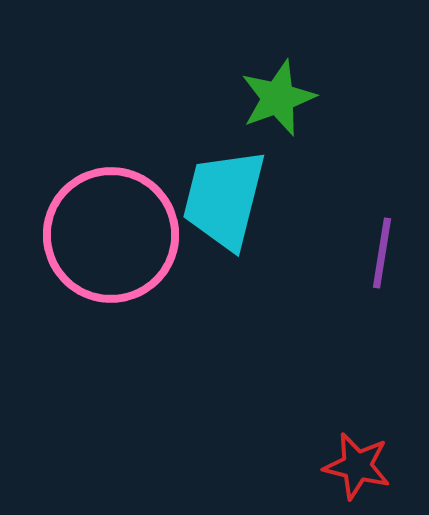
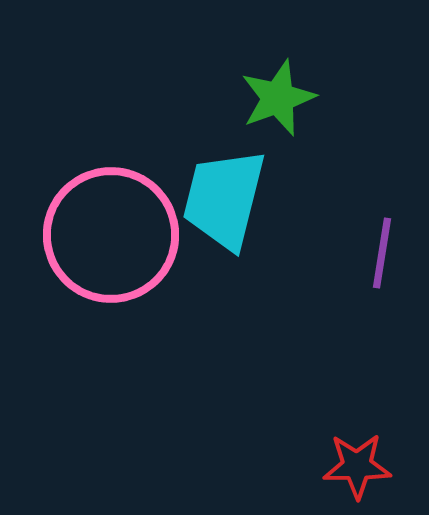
red star: rotated 14 degrees counterclockwise
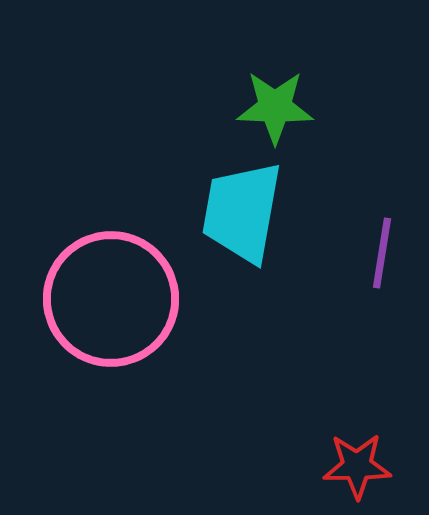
green star: moved 3 px left, 9 px down; rotated 22 degrees clockwise
cyan trapezoid: moved 18 px right, 13 px down; rotated 4 degrees counterclockwise
pink circle: moved 64 px down
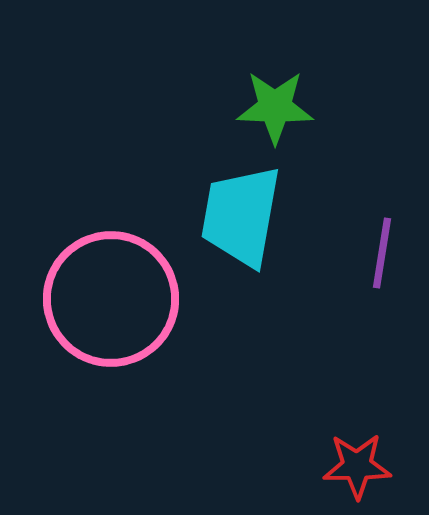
cyan trapezoid: moved 1 px left, 4 px down
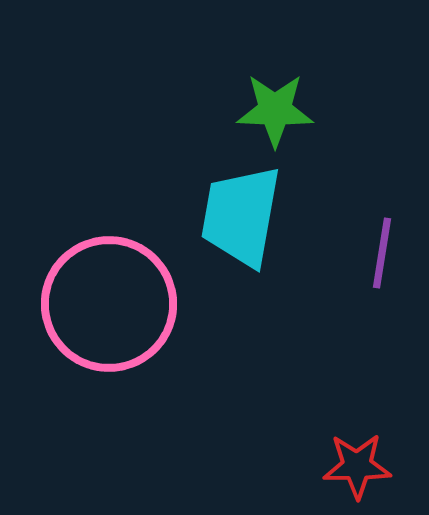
green star: moved 3 px down
pink circle: moved 2 px left, 5 px down
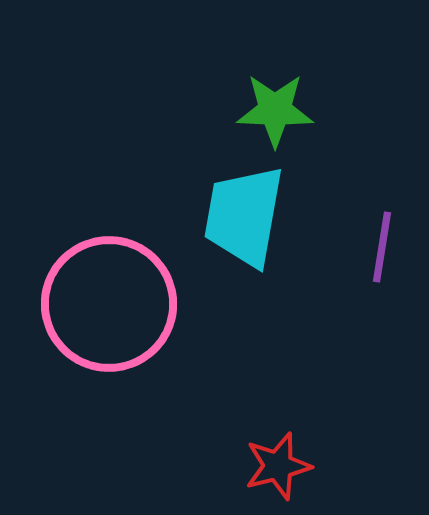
cyan trapezoid: moved 3 px right
purple line: moved 6 px up
red star: moved 79 px left; rotated 14 degrees counterclockwise
